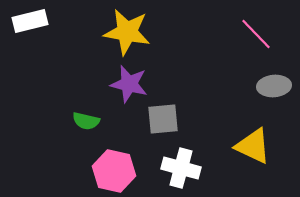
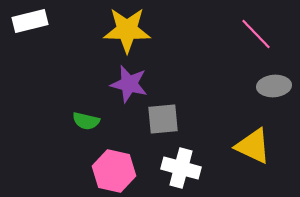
yellow star: moved 2 px up; rotated 9 degrees counterclockwise
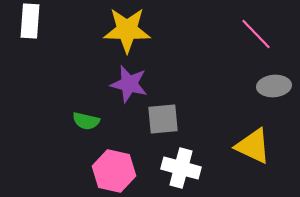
white rectangle: rotated 72 degrees counterclockwise
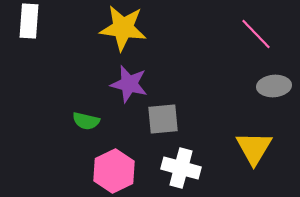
white rectangle: moved 1 px left
yellow star: moved 4 px left, 2 px up; rotated 6 degrees clockwise
yellow triangle: moved 1 px right, 2 px down; rotated 36 degrees clockwise
pink hexagon: rotated 21 degrees clockwise
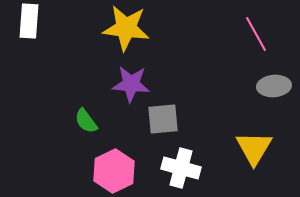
yellow star: moved 3 px right
pink line: rotated 15 degrees clockwise
purple star: moved 2 px right; rotated 9 degrees counterclockwise
green semicircle: rotated 40 degrees clockwise
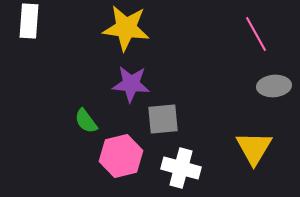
pink hexagon: moved 7 px right, 15 px up; rotated 12 degrees clockwise
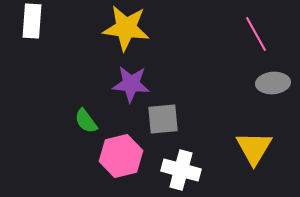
white rectangle: moved 3 px right
gray ellipse: moved 1 px left, 3 px up
white cross: moved 2 px down
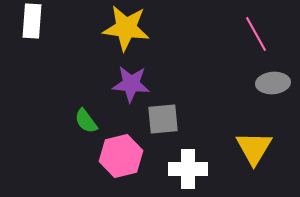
white cross: moved 7 px right, 1 px up; rotated 15 degrees counterclockwise
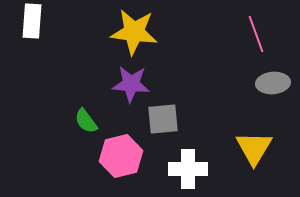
yellow star: moved 8 px right, 4 px down
pink line: rotated 9 degrees clockwise
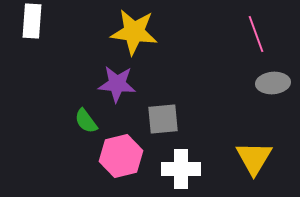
purple star: moved 14 px left
yellow triangle: moved 10 px down
white cross: moved 7 px left
